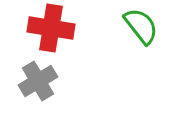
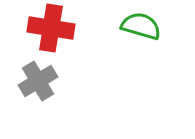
green semicircle: rotated 36 degrees counterclockwise
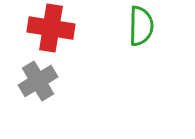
green semicircle: rotated 75 degrees clockwise
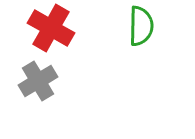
red cross: rotated 21 degrees clockwise
